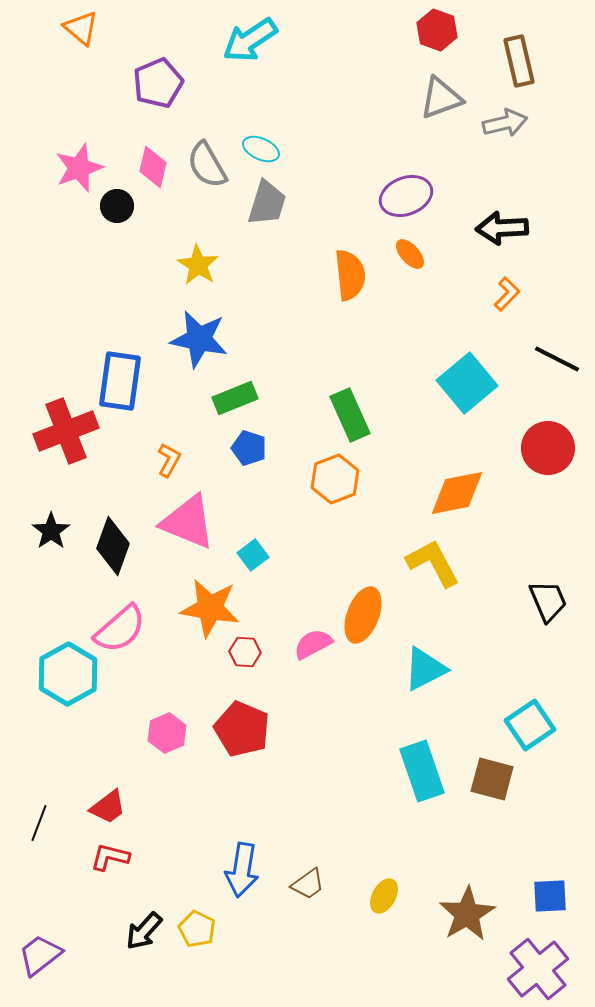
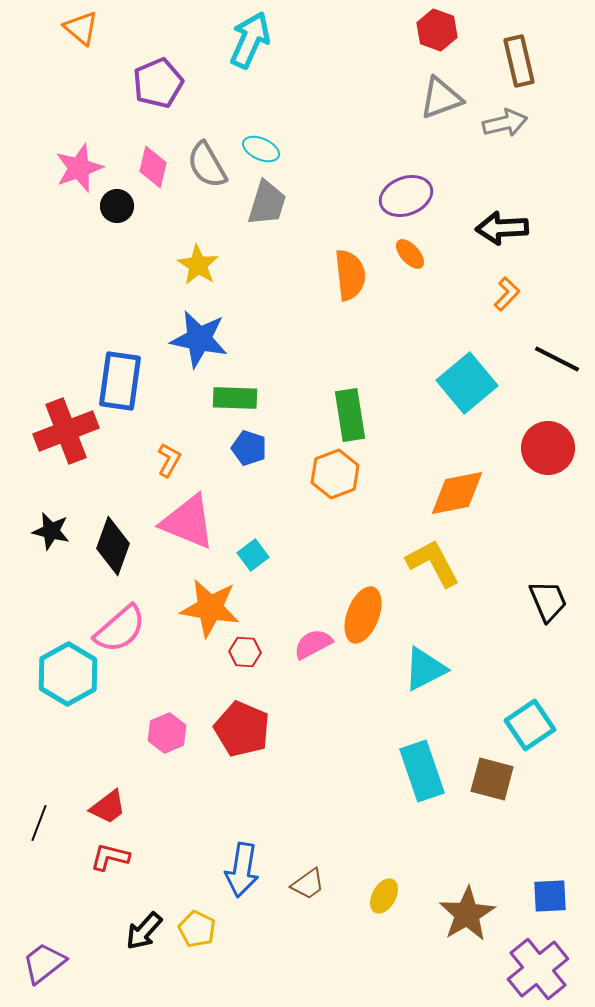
cyan arrow at (250, 40): rotated 148 degrees clockwise
green rectangle at (235, 398): rotated 24 degrees clockwise
green rectangle at (350, 415): rotated 15 degrees clockwise
orange hexagon at (335, 479): moved 5 px up
black star at (51, 531): rotated 24 degrees counterclockwise
purple trapezoid at (40, 955): moved 4 px right, 8 px down
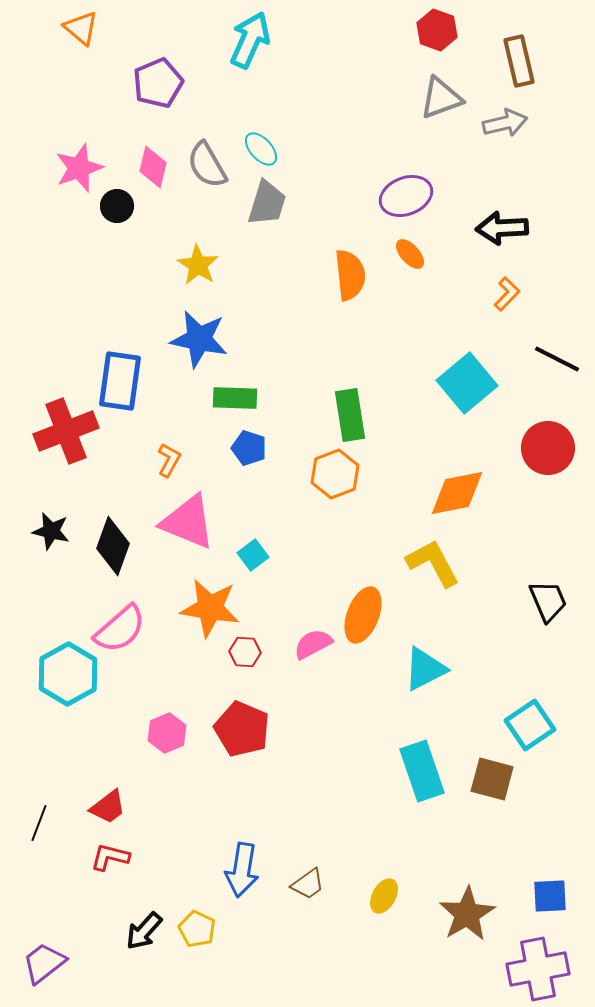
cyan ellipse at (261, 149): rotated 24 degrees clockwise
purple cross at (538, 969): rotated 28 degrees clockwise
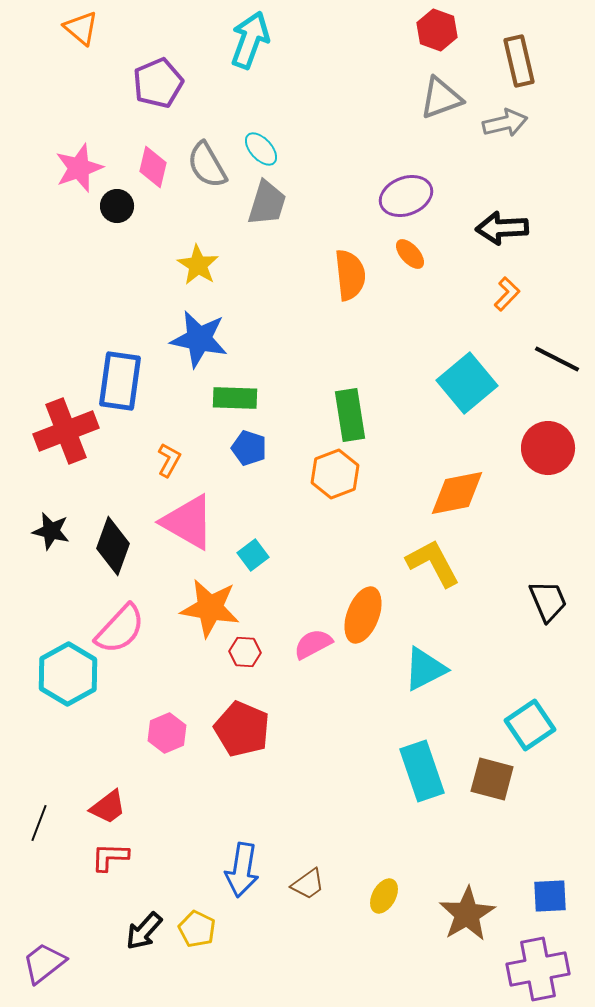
cyan arrow at (250, 40): rotated 4 degrees counterclockwise
pink triangle at (188, 522): rotated 8 degrees clockwise
pink semicircle at (120, 629): rotated 6 degrees counterclockwise
red L-shape at (110, 857): rotated 12 degrees counterclockwise
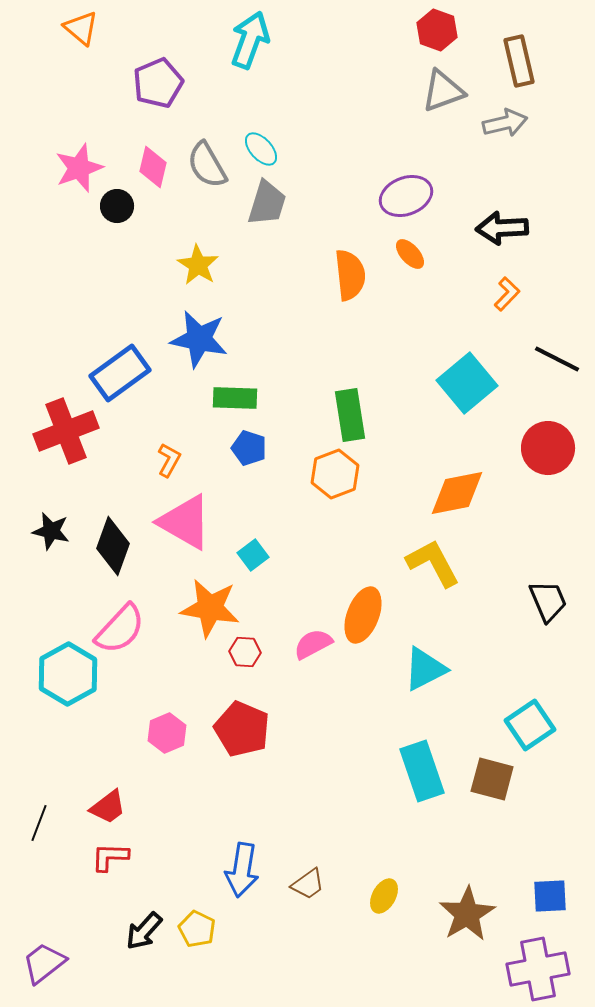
gray triangle at (441, 98): moved 2 px right, 7 px up
blue rectangle at (120, 381): moved 8 px up; rotated 46 degrees clockwise
pink triangle at (188, 522): moved 3 px left
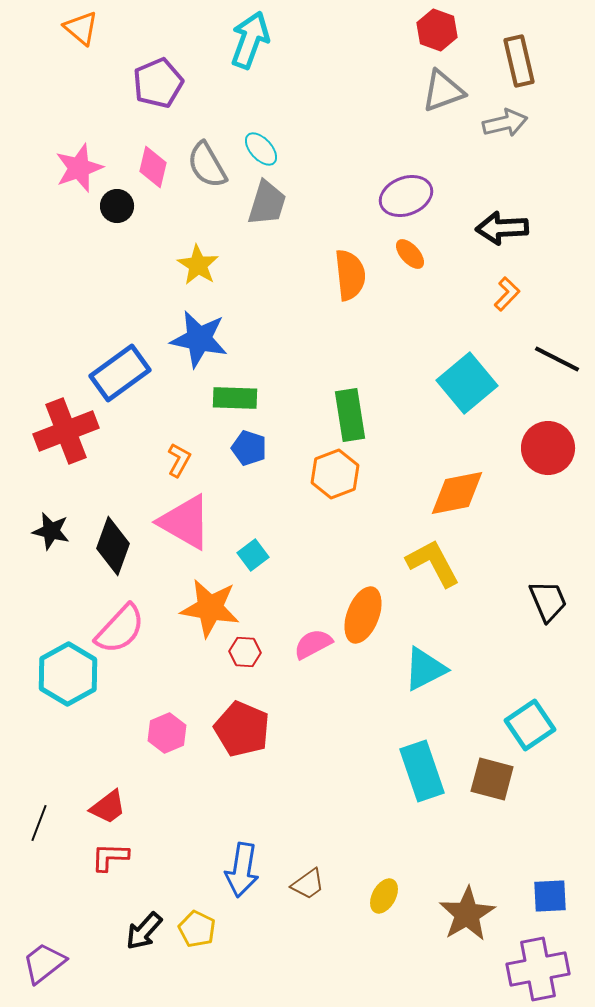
orange L-shape at (169, 460): moved 10 px right
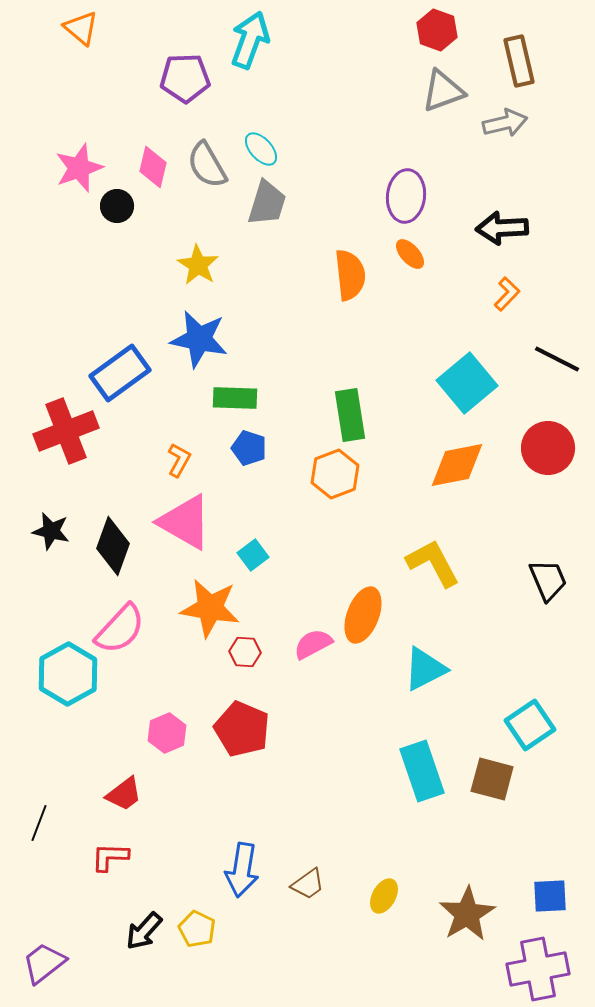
purple pentagon at (158, 83): moved 27 px right, 5 px up; rotated 21 degrees clockwise
purple ellipse at (406, 196): rotated 63 degrees counterclockwise
orange diamond at (457, 493): moved 28 px up
black trapezoid at (548, 601): moved 21 px up
red trapezoid at (108, 807): moved 16 px right, 13 px up
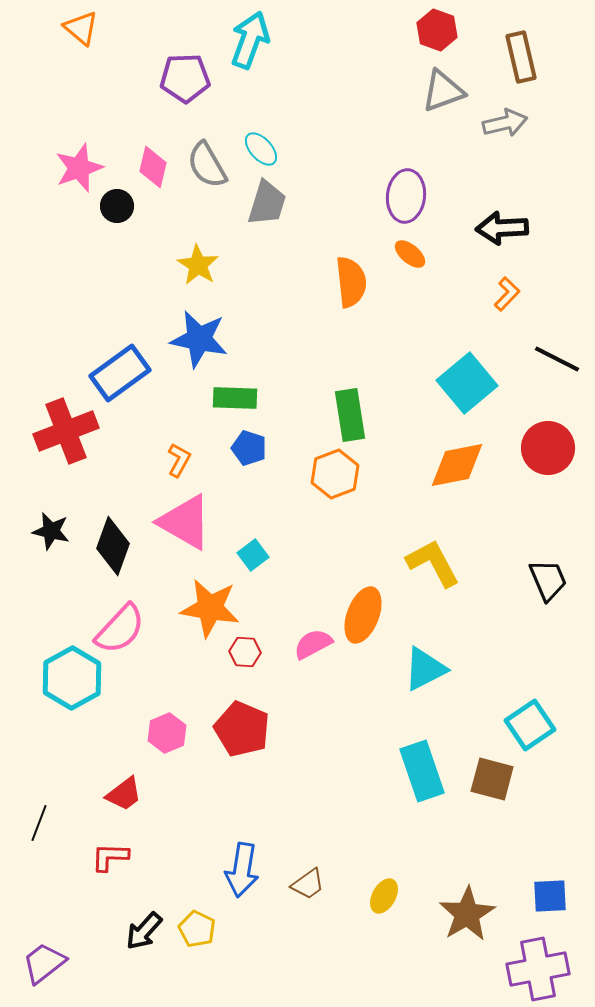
brown rectangle at (519, 61): moved 2 px right, 4 px up
orange ellipse at (410, 254): rotated 8 degrees counterclockwise
orange semicircle at (350, 275): moved 1 px right, 7 px down
cyan hexagon at (68, 674): moved 4 px right, 4 px down
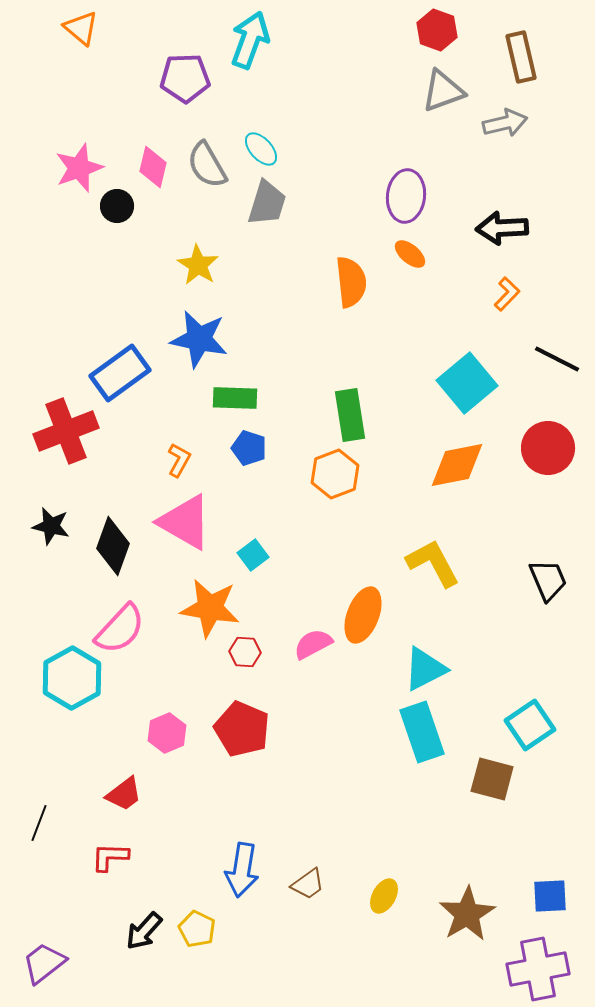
black star at (51, 531): moved 5 px up
cyan rectangle at (422, 771): moved 39 px up
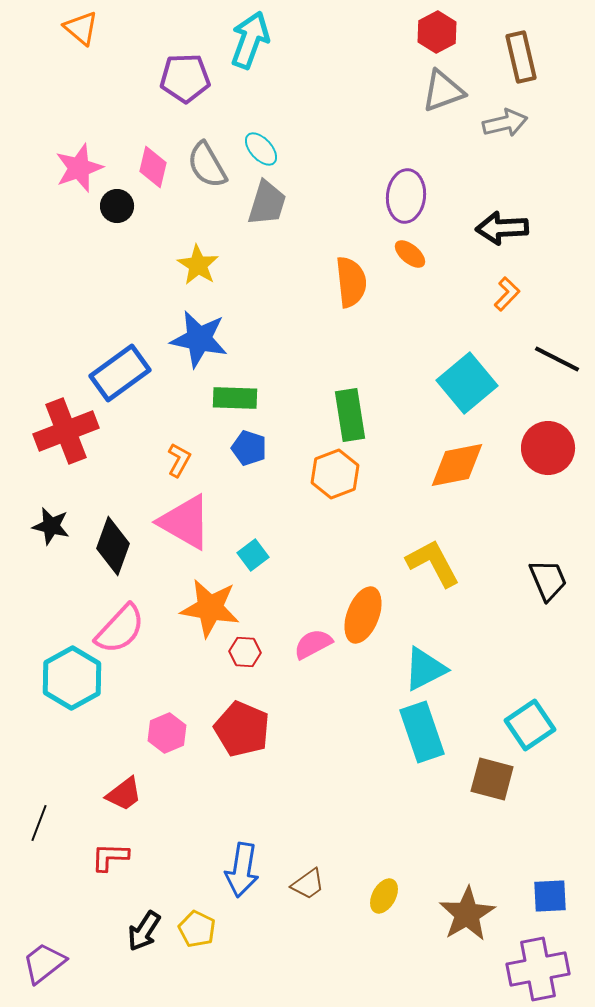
red hexagon at (437, 30): moved 2 px down; rotated 12 degrees clockwise
black arrow at (144, 931): rotated 9 degrees counterclockwise
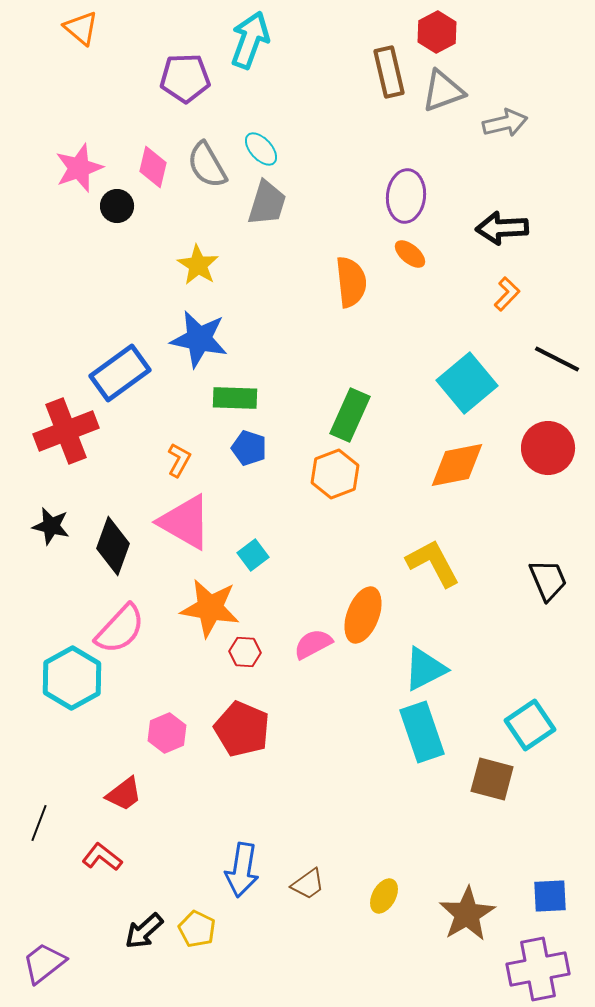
brown rectangle at (521, 57): moved 132 px left, 15 px down
green rectangle at (350, 415): rotated 33 degrees clockwise
red L-shape at (110, 857): moved 8 px left; rotated 36 degrees clockwise
black arrow at (144, 931): rotated 15 degrees clockwise
